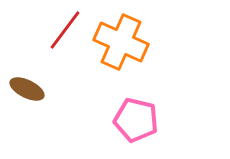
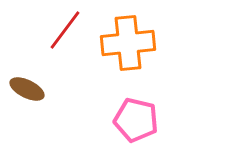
orange cross: moved 7 px right, 1 px down; rotated 30 degrees counterclockwise
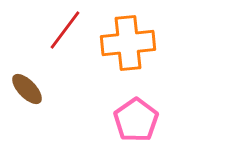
brown ellipse: rotated 20 degrees clockwise
pink pentagon: rotated 24 degrees clockwise
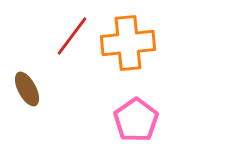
red line: moved 7 px right, 6 px down
brown ellipse: rotated 16 degrees clockwise
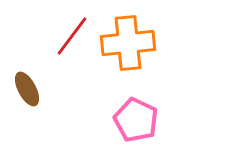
pink pentagon: rotated 12 degrees counterclockwise
